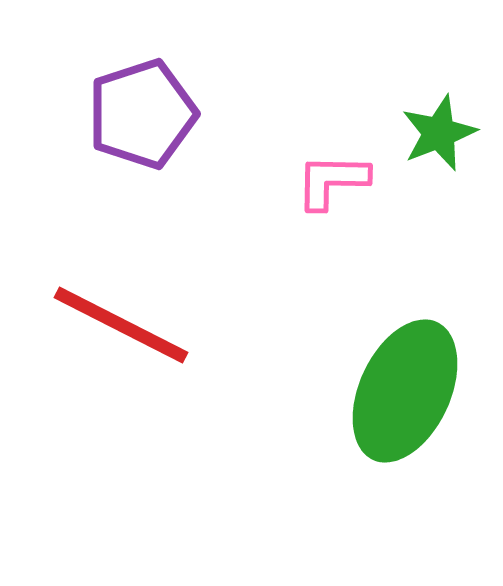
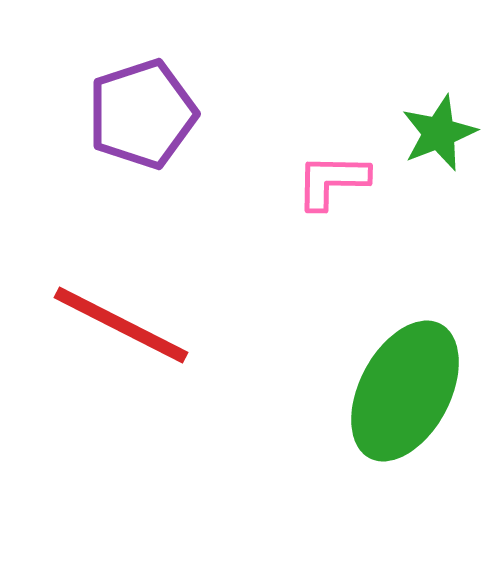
green ellipse: rotated 3 degrees clockwise
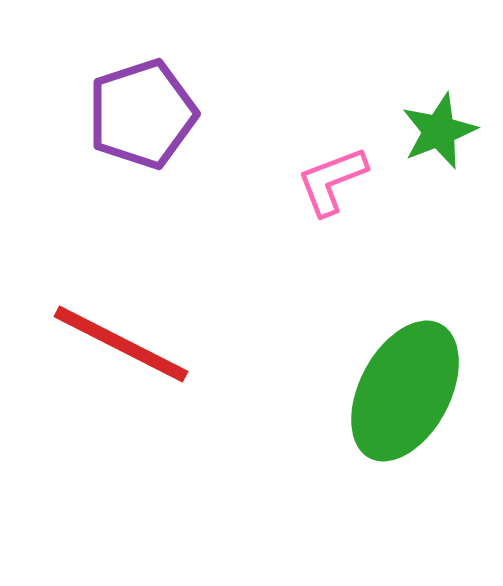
green star: moved 2 px up
pink L-shape: rotated 22 degrees counterclockwise
red line: moved 19 px down
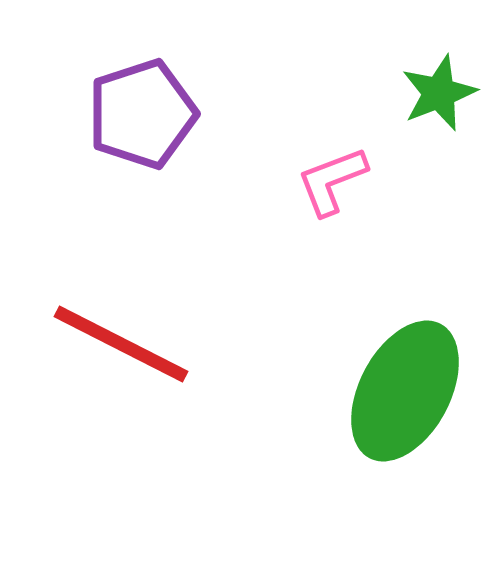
green star: moved 38 px up
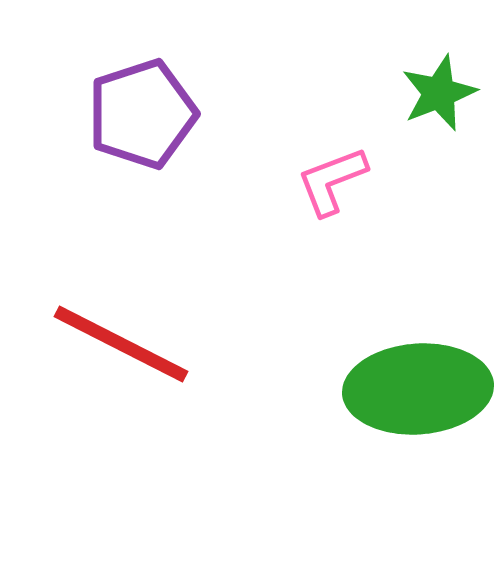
green ellipse: moved 13 px right, 2 px up; rotated 58 degrees clockwise
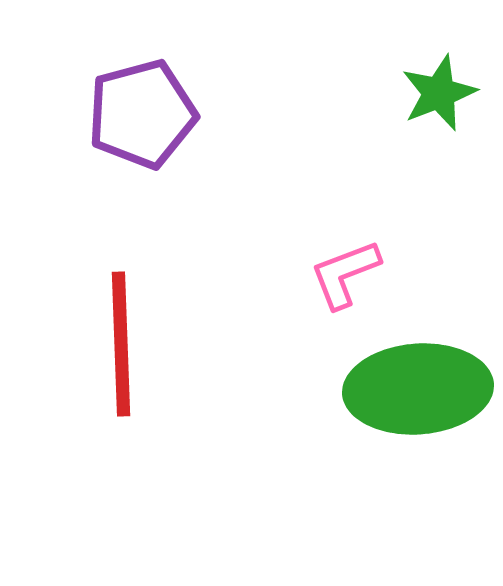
purple pentagon: rotated 3 degrees clockwise
pink L-shape: moved 13 px right, 93 px down
red line: rotated 61 degrees clockwise
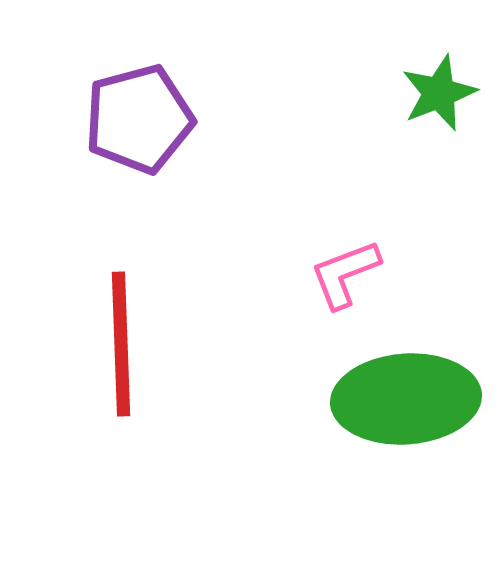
purple pentagon: moved 3 px left, 5 px down
green ellipse: moved 12 px left, 10 px down
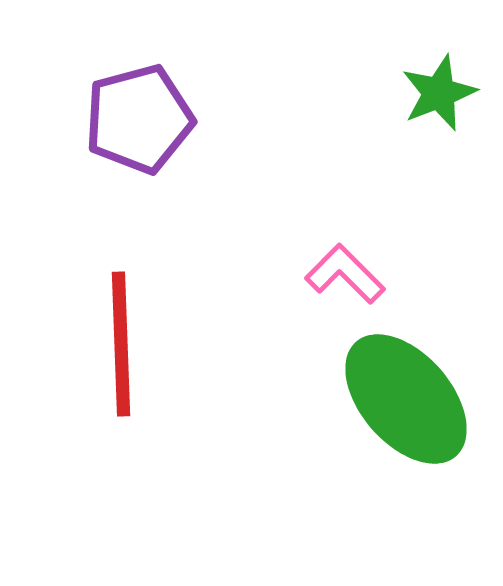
pink L-shape: rotated 66 degrees clockwise
green ellipse: rotated 53 degrees clockwise
